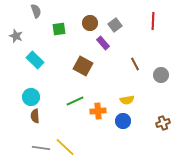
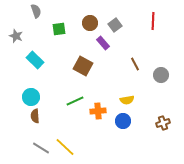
gray line: rotated 24 degrees clockwise
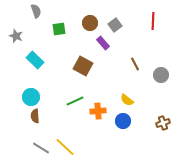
yellow semicircle: rotated 48 degrees clockwise
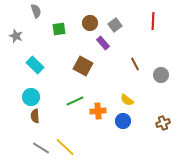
cyan rectangle: moved 5 px down
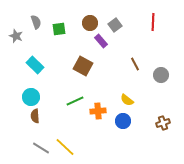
gray semicircle: moved 11 px down
red line: moved 1 px down
purple rectangle: moved 2 px left, 2 px up
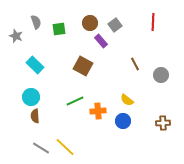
brown cross: rotated 16 degrees clockwise
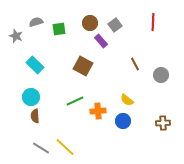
gray semicircle: rotated 88 degrees counterclockwise
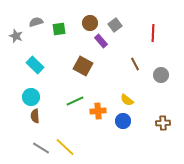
red line: moved 11 px down
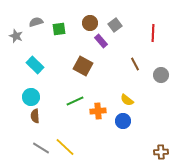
brown cross: moved 2 px left, 29 px down
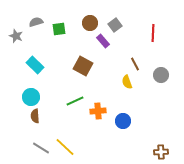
purple rectangle: moved 2 px right
yellow semicircle: moved 18 px up; rotated 32 degrees clockwise
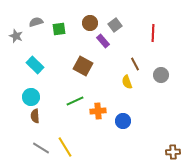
yellow line: rotated 15 degrees clockwise
brown cross: moved 12 px right
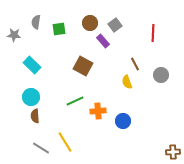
gray semicircle: rotated 64 degrees counterclockwise
gray star: moved 2 px left, 1 px up; rotated 16 degrees counterclockwise
cyan rectangle: moved 3 px left
yellow line: moved 5 px up
